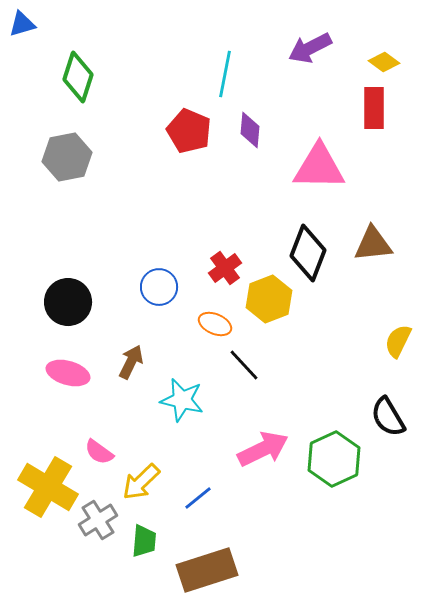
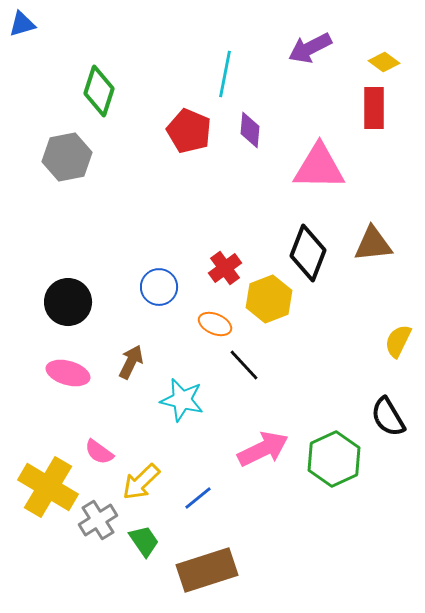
green diamond: moved 21 px right, 14 px down
green trapezoid: rotated 40 degrees counterclockwise
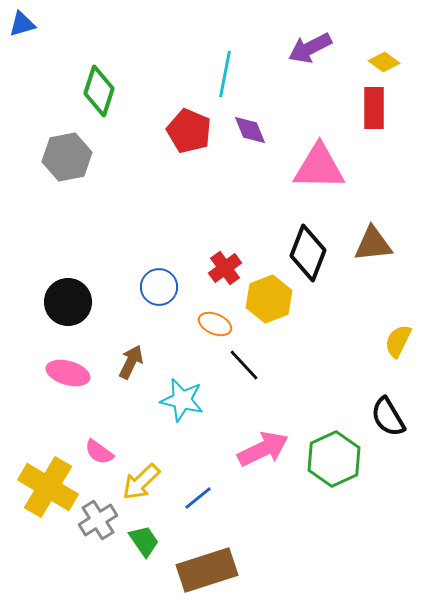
purple diamond: rotated 27 degrees counterclockwise
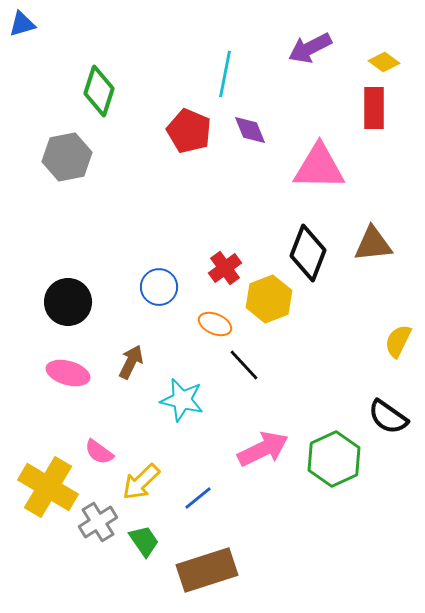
black semicircle: rotated 24 degrees counterclockwise
gray cross: moved 2 px down
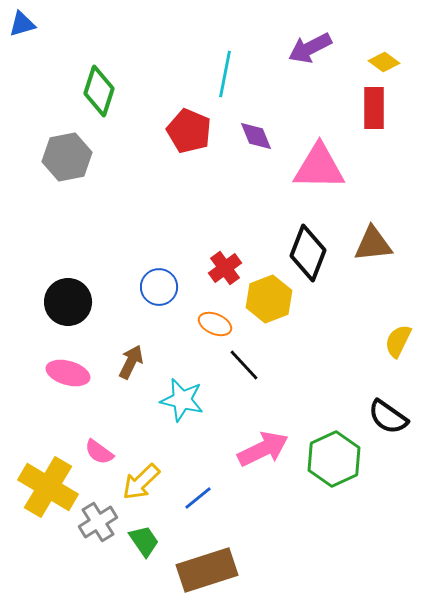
purple diamond: moved 6 px right, 6 px down
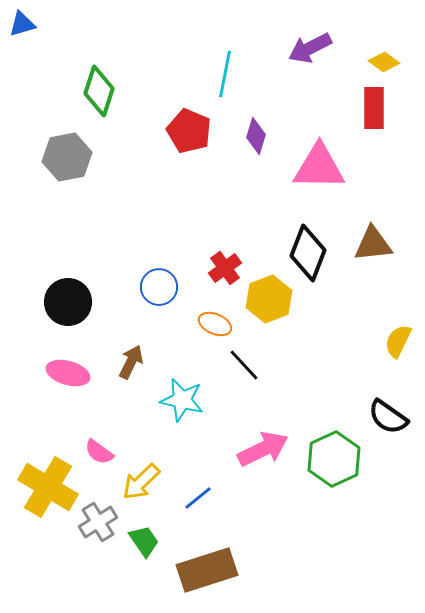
purple diamond: rotated 39 degrees clockwise
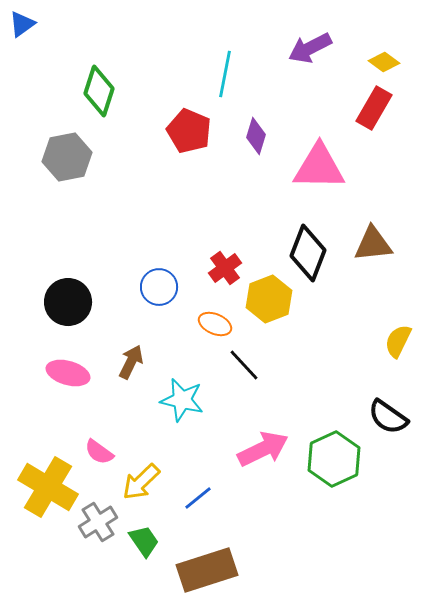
blue triangle: rotated 20 degrees counterclockwise
red rectangle: rotated 30 degrees clockwise
